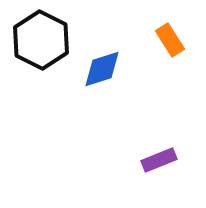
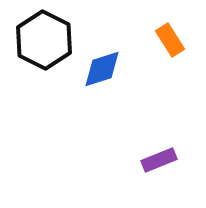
black hexagon: moved 3 px right
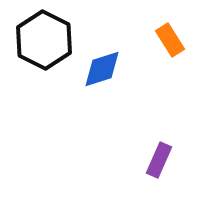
purple rectangle: rotated 44 degrees counterclockwise
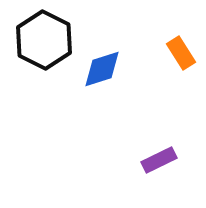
orange rectangle: moved 11 px right, 13 px down
purple rectangle: rotated 40 degrees clockwise
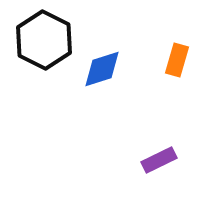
orange rectangle: moved 4 px left, 7 px down; rotated 48 degrees clockwise
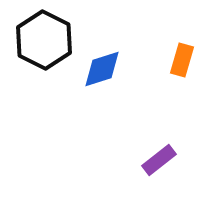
orange rectangle: moved 5 px right
purple rectangle: rotated 12 degrees counterclockwise
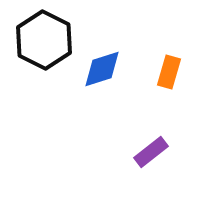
orange rectangle: moved 13 px left, 12 px down
purple rectangle: moved 8 px left, 8 px up
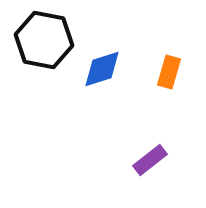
black hexagon: rotated 16 degrees counterclockwise
purple rectangle: moved 1 px left, 8 px down
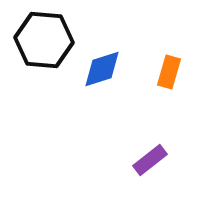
black hexagon: rotated 6 degrees counterclockwise
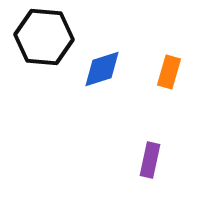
black hexagon: moved 3 px up
purple rectangle: rotated 40 degrees counterclockwise
